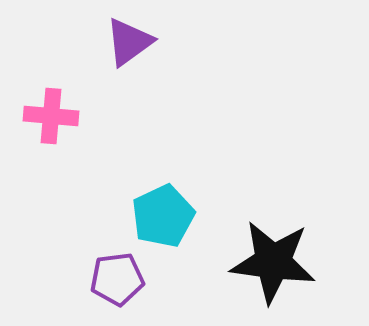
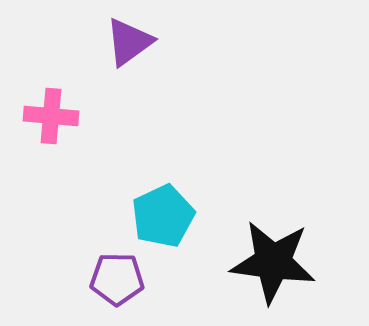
purple pentagon: rotated 8 degrees clockwise
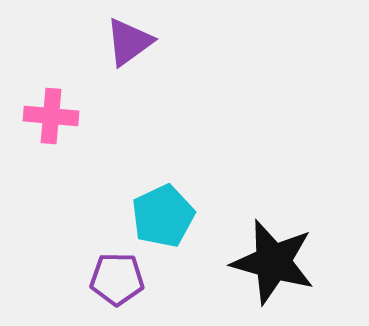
black star: rotated 8 degrees clockwise
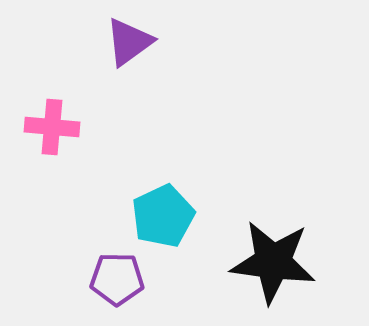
pink cross: moved 1 px right, 11 px down
black star: rotated 8 degrees counterclockwise
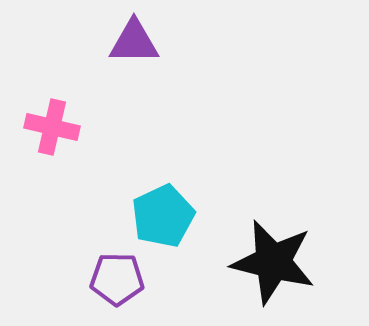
purple triangle: moved 5 px right; rotated 36 degrees clockwise
pink cross: rotated 8 degrees clockwise
black star: rotated 6 degrees clockwise
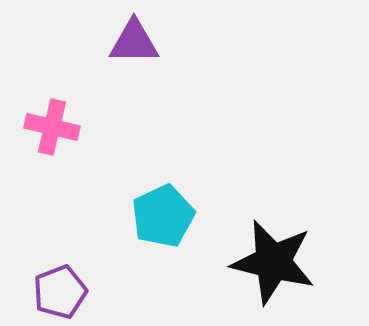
purple pentagon: moved 57 px left, 13 px down; rotated 22 degrees counterclockwise
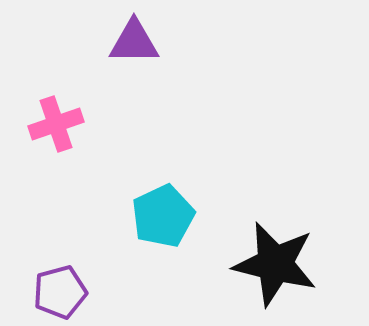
pink cross: moved 4 px right, 3 px up; rotated 32 degrees counterclockwise
black star: moved 2 px right, 2 px down
purple pentagon: rotated 6 degrees clockwise
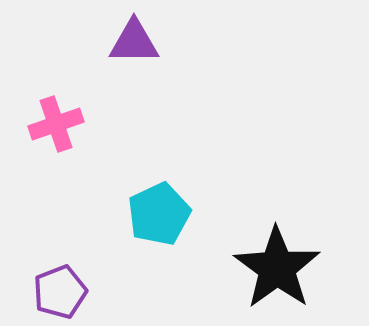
cyan pentagon: moved 4 px left, 2 px up
black star: moved 2 px right, 4 px down; rotated 22 degrees clockwise
purple pentagon: rotated 6 degrees counterclockwise
